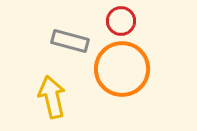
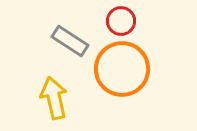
gray rectangle: rotated 18 degrees clockwise
yellow arrow: moved 2 px right, 1 px down
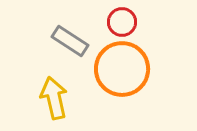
red circle: moved 1 px right, 1 px down
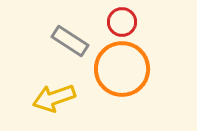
yellow arrow: rotated 96 degrees counterclockwise
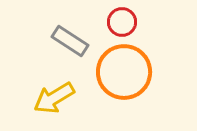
orange circle: moved 2 px right, 3 px down
yellow arrow: rotated 12 degrees counterclockwise
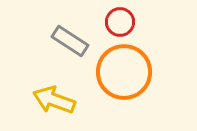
red circle: moved 2 px left
yellow arrow: moved 2 px down; rotated 51 degrees clockwise
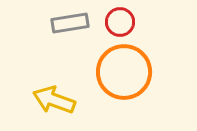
gray rectangle: moved 18 px up; rotated 42 degrees counterclockwise
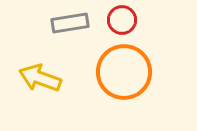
red circle: moved 2 px right, 2 px up
yellow arrow: moved 14 px left, 22 px up
